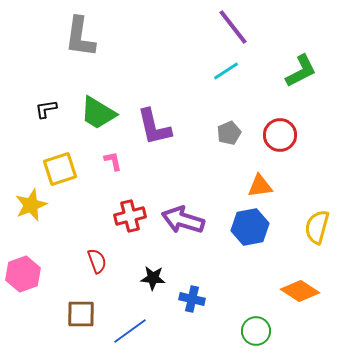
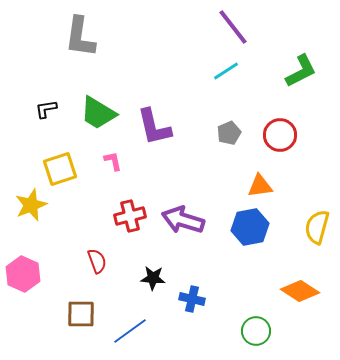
pink hexagon: rotated 16 degrees counterclockwise
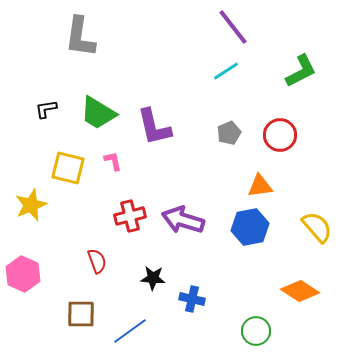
yellow square: moved 8 px right, 1 px up; rotated 32 degrees clockwise
yellow semicircle: rotated 124 degrees clockwise
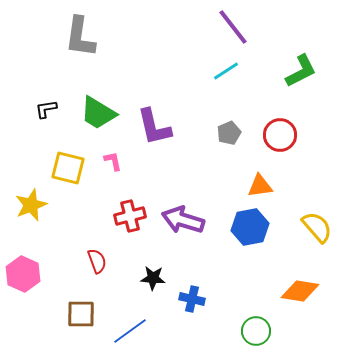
orange diamond: rotated 24 degrees counterclockwise
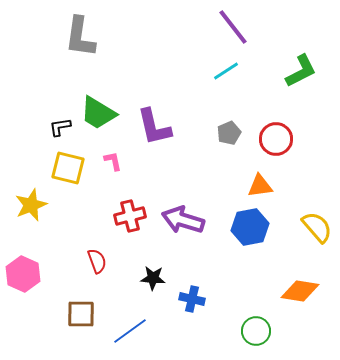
black L-shape: moved 14 px right, 18 px down
red circle: moved 4 px left, 4 px down
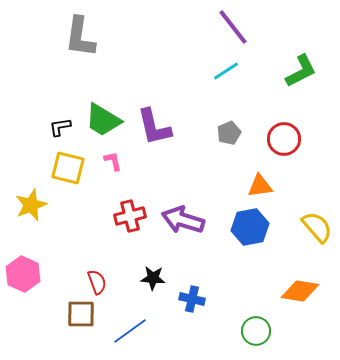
green trapezoid: moved 5 px right, 7 px down
red circle: moved 8 px right
red semicircle: moved 21 px down
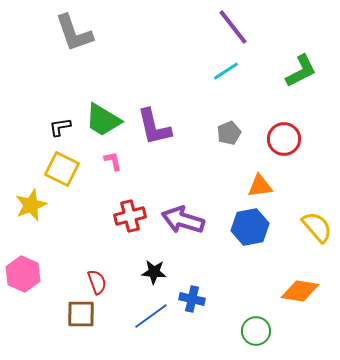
gray L-shape: moved 6 px left, 4 px up; rotated 27 degrees counterclockwise
yellow square: moved 6 px left, 1 px down; rotated 12 degrees clockwise
black star: moved 1 px right, 6 px up
blue line: moved 21 px right, 15 px up
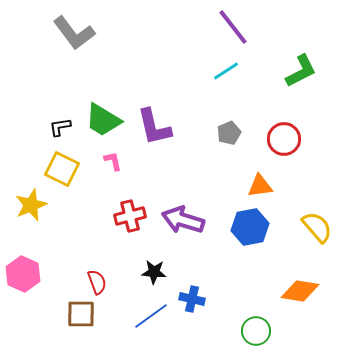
gray L-shape: rotated 18 degrees counterclockwise
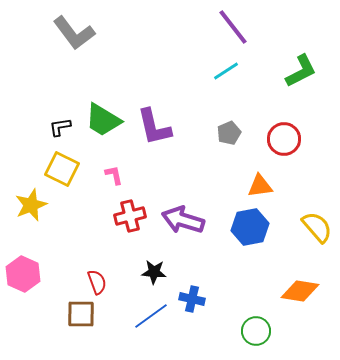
pink L-shape: moved 1 px right, 14 px down
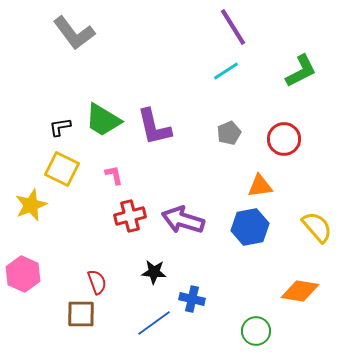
purple line: rotated 6 degrees clockwise
blue line: moved 3 px right, 7 px down
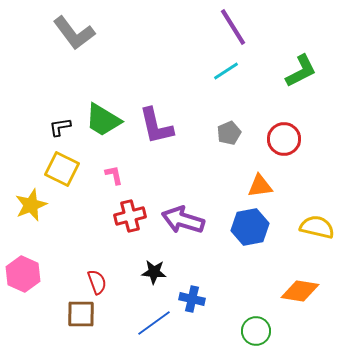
purple L-shape: moved 2 px right, 1 px up
yellow semicircle: rotated 36 degrees counterclockwise
